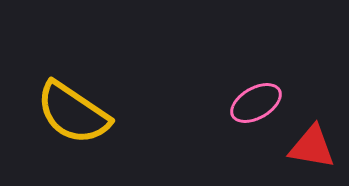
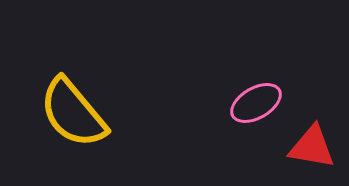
yellow semicircle: rotated 16 degrees clockwise
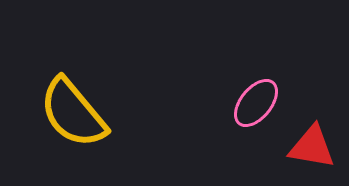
pink ellipse: rotated 21 degrees counterclockwise
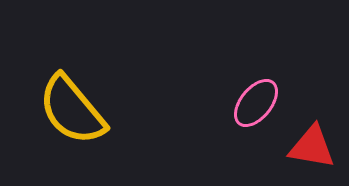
yellow semicircle: moved 1 px left, 3 px up
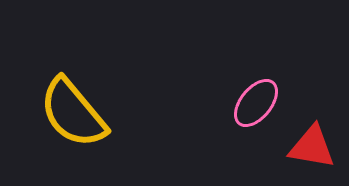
yellow semicircle: moved 1 px right, 3 px down
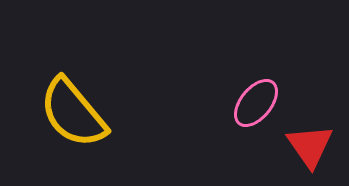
red triangle: moved 2 px left, 1 px up; rotated 45 degrees clockwise
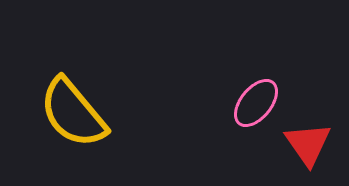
red triangle: moved 2 px left, 2 px up
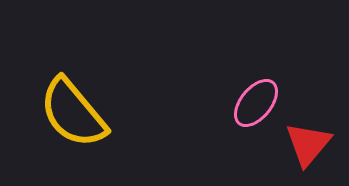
red triangle: rotated 15 degrees clockwise
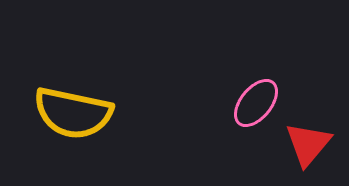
yellow semicircle: rotated 38 degrees counterclockwise
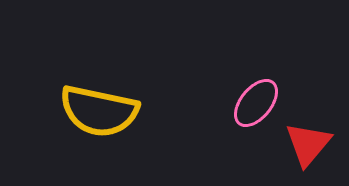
yellow semicircle: moved 26 px right, 2 px up
